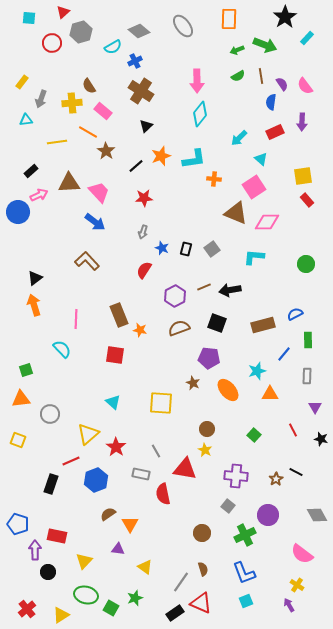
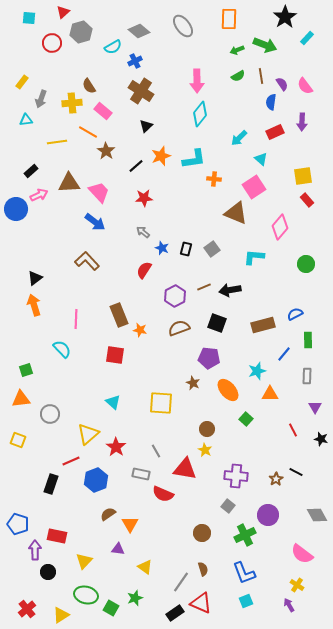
blue circle at (18, 212): moved 2 px left, 3 px up
pink diamond at (267, 222): moved 13 px right, 5 px down; rotated 50 degrees counterclockwise
gray arrow at (143, 232): rotated 112 degrees clockwise
green square at (254, 435): moved 8 px left, 16 px up
red semicircle at (163, 494): rotated 55 degrees counterclockwise
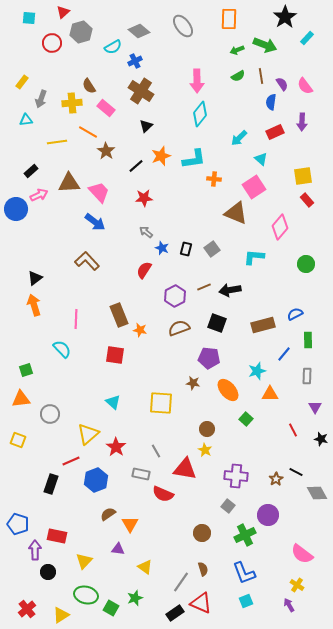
pink rectangle at (103, 111): moved 3 px right, 3 px up
gray arrow at (143, 232): moved 3 px right
brown star at (193, 383): rotated 16 degrees counterclockwise
gray diamond at (317, 515): moved 22 px up
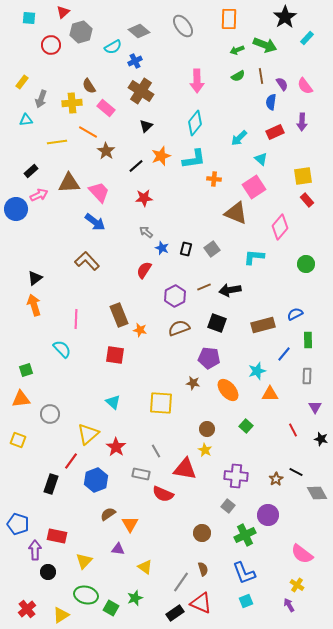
red circle at (52, 43): moved 1 px left, 2 px down
cyan diamond at (200, 114): moved 5 px left, 9 px down
green square at (246, 419): moved 7 px down
red line at (71, 461): rotated 30 degrees counterclockwise
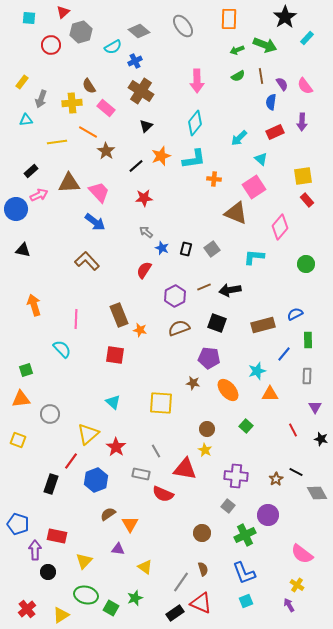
black triangle at (35, 278): moved 12 px left, 28 px up; rotated 49 degrees clockwise
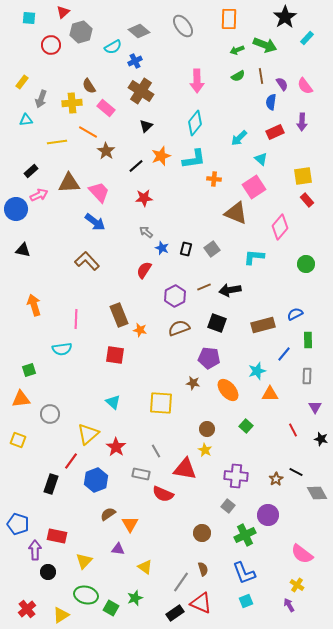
cyan semicircle at (62, 349): rotated 126 degrees clockwise
green square at (26, 370): moved 3 px right
